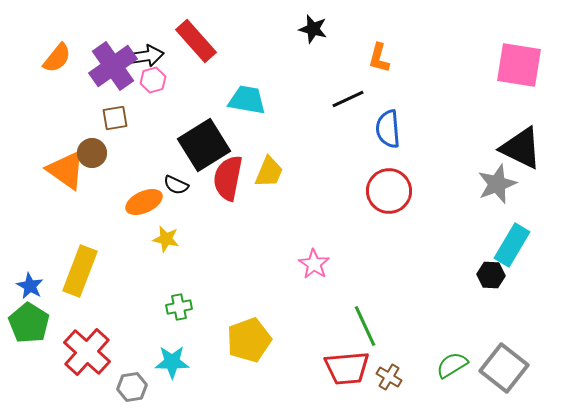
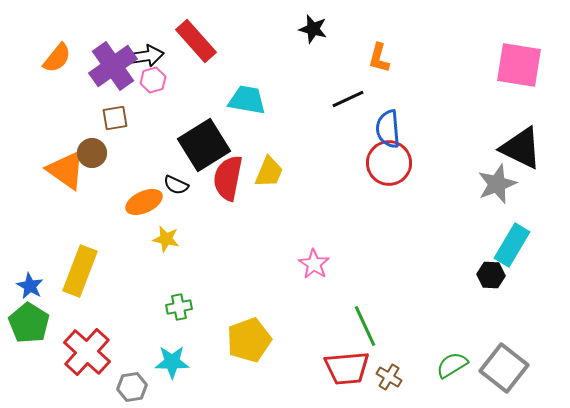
red circle: moved 28 px up
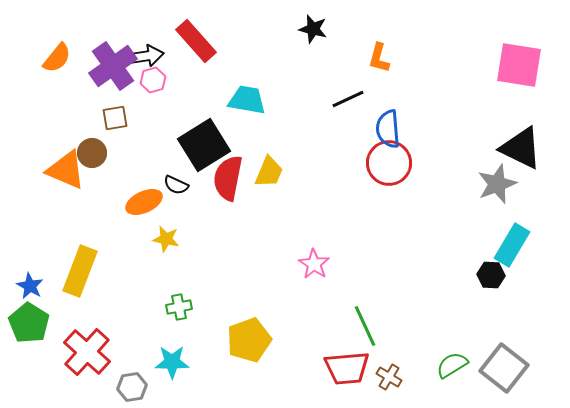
orange triangle: rotated 12 degrees counterclockwise
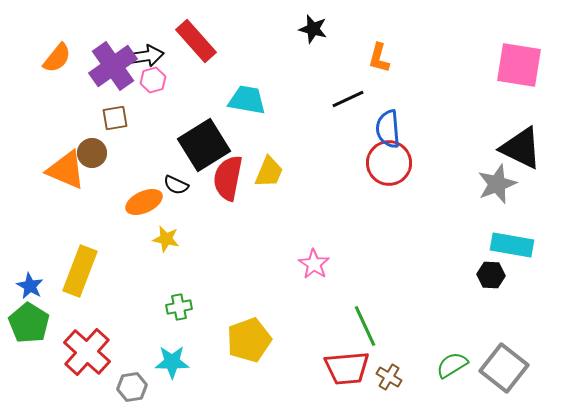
cyan rectangle: rotated 69 degrees clockwise
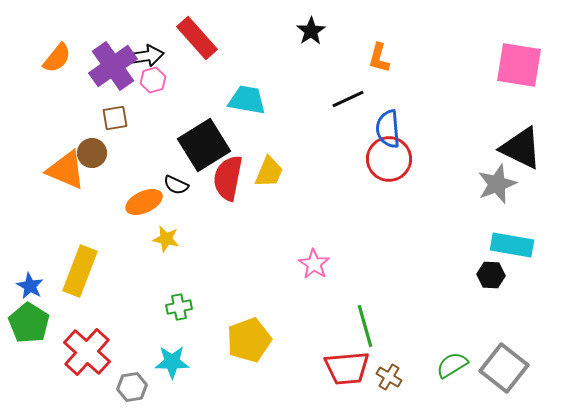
black star: moved 2 px left, 2 px down; rotated 24 degrees clockwise
red rectangle: moved 1 px right, 3 px up
red circle: moved 4 px up
green line: rotated 9 degrees clockwise
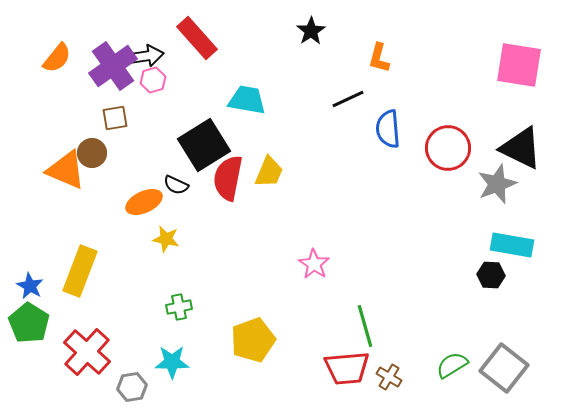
red circle: moved 59 px right, 11 px up
yellow pentagon: moved 4 px right
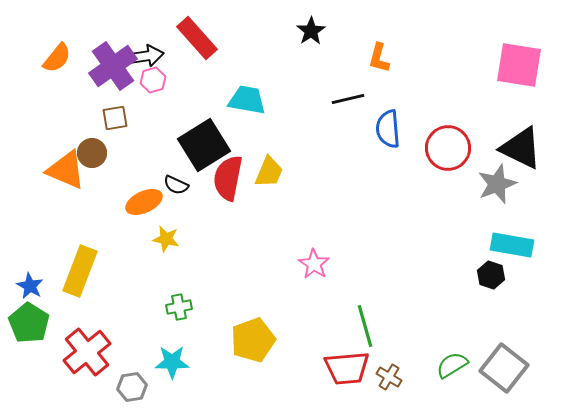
black line: rotated 12 degrees clockwise
black hexagon: rotated 16 degrees clockwise
red cross: rotated 9 degrees clockwise
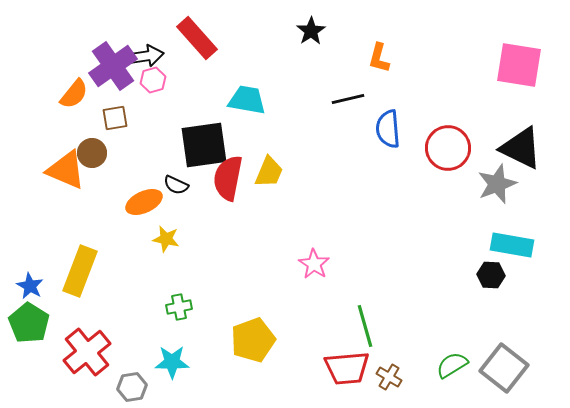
orange semicircle: moved 17 px right, 36 px down
black square: rotated 24 degrees clockwise
black hexagon: rotated 16 degrees counterclockwise
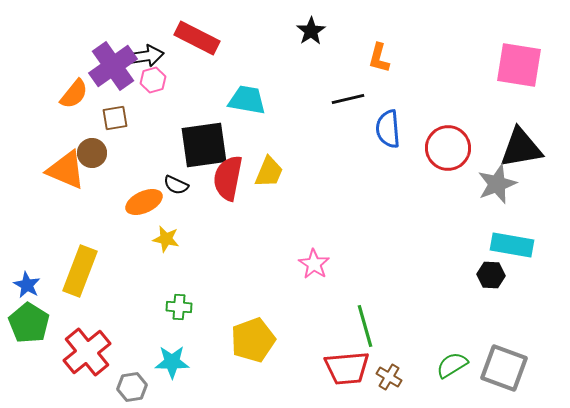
red rectangle: rotated 21 degrees counterclockwise
black triangle: rotated 36 degrees counterclockwise
blue star: moved 3 px left, 1 px up
green cross: rotated 15 degrees clockwise
gray square: rotated 18 degrees counterclockwise
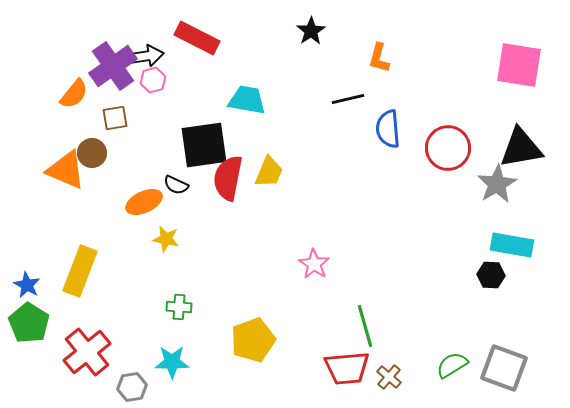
gray star: rotated 9 degrees counterclockwise
brown cross: rotated 10 degrees clockwise
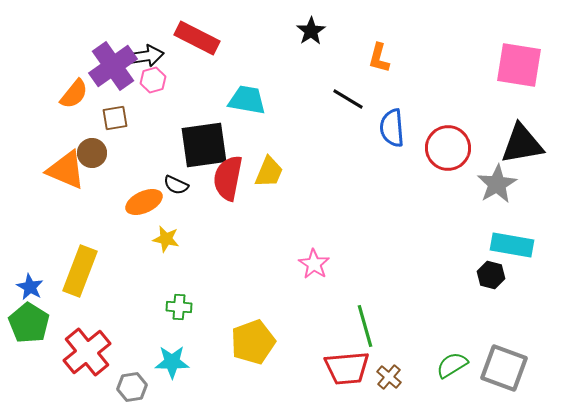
black line: rotated 44 degrees clockwise
blue semicircle: moved 4 px right, 1 px up
black triangle: moved 1 px right, 4 px up
black hexagon: rotated 12 degrees clockwise
blue star: moved 3 px right, 2 px down
yellow pentagon: moved 2 px down
